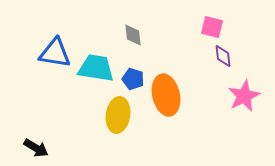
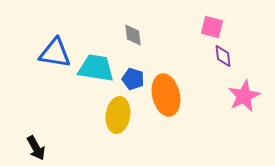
black arrow: rotated 30 degrees clockwise
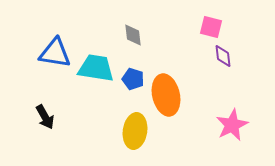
pink square: moved 1 px left
pink star: moved 12 px left, 29 px down
yellow ellipse: moved 17 px right, 16 px down
black arrow: moved 9 px right, 31 px up
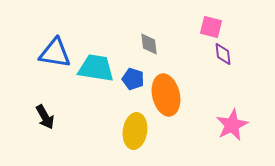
gray diamond: moved 16 px right, 9 px down
purple diamond: moved 2 px up
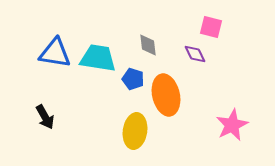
gray diamond: moved 1 px left, 1 px down
purple diamond: moved 28 px left; rotated 20 degrees counterclockwise
cyan trapezoid: moved 2 px right, 10 px up
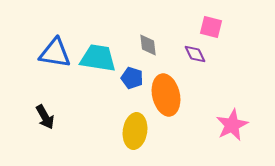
blue pentagon: moved 1 px left, 1 px up
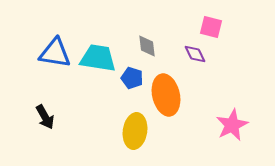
gray diamond: moved 1 px left, 1 px down
